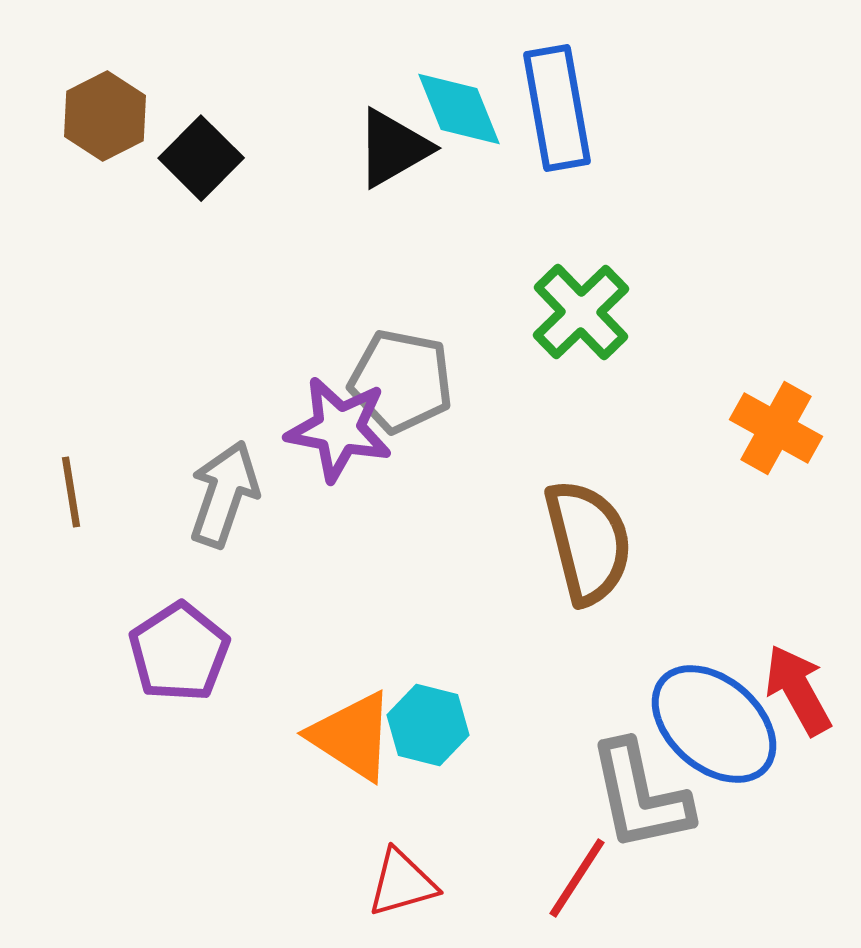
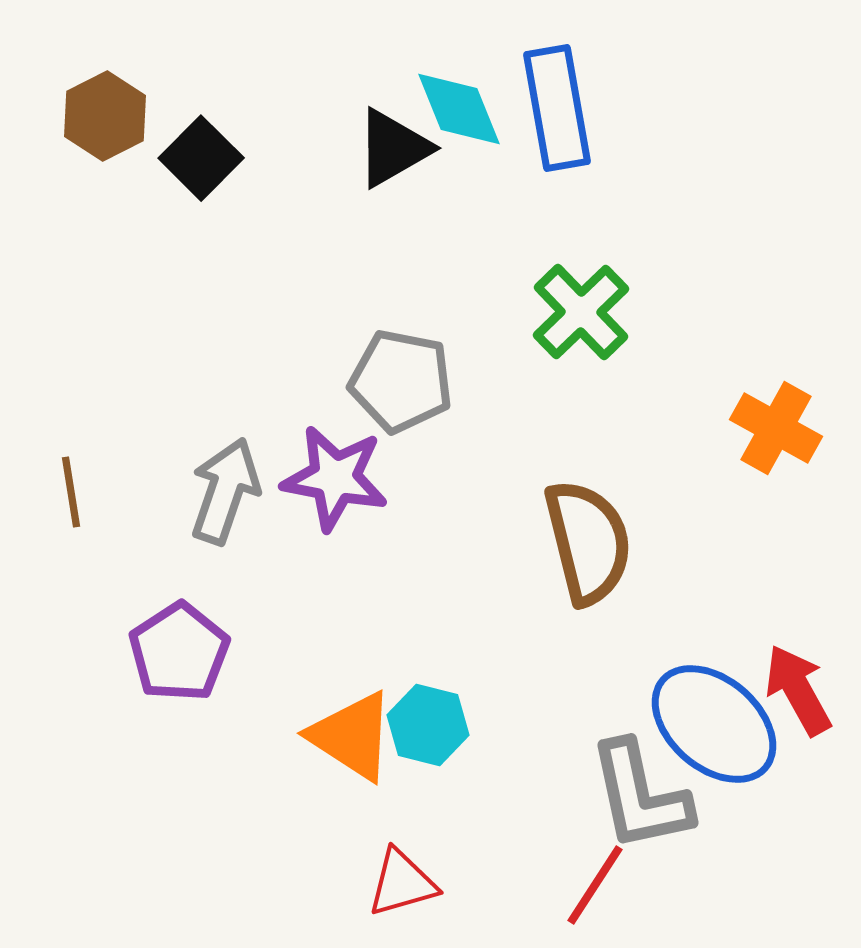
purple star: moved 4 px left, 49 px down
gray arrow: moved 1 px right, 3 px up
red line: moved 18 px right, 7 px down
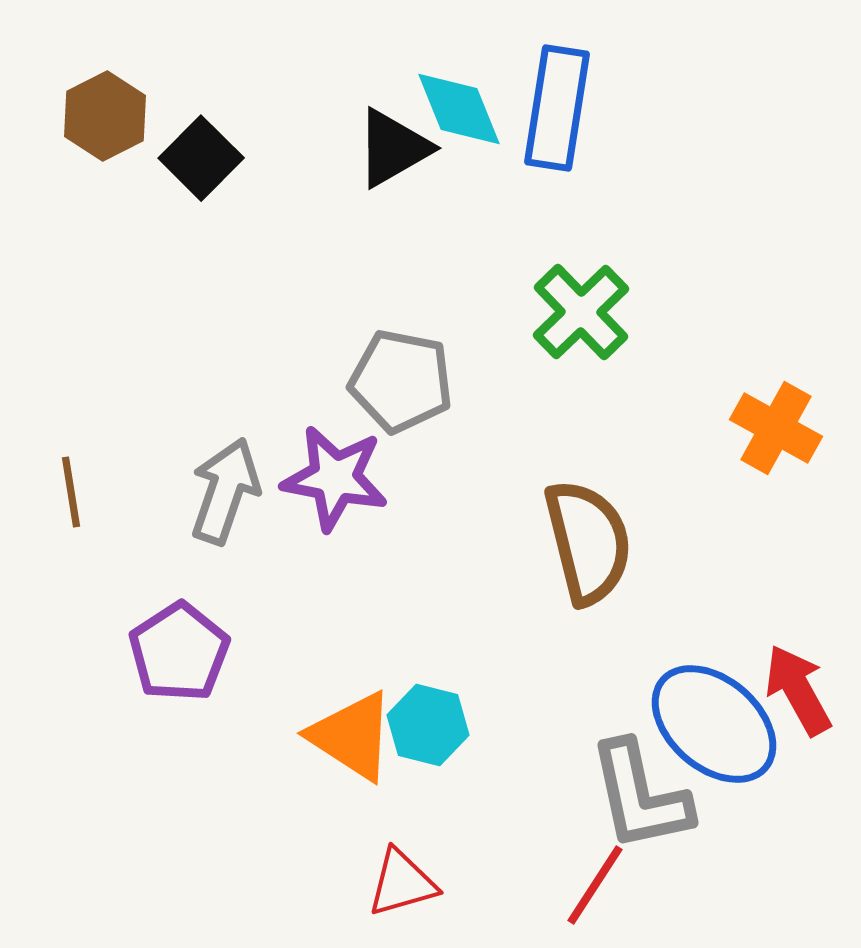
blue rectangle: rotated 19 degrees clockwise
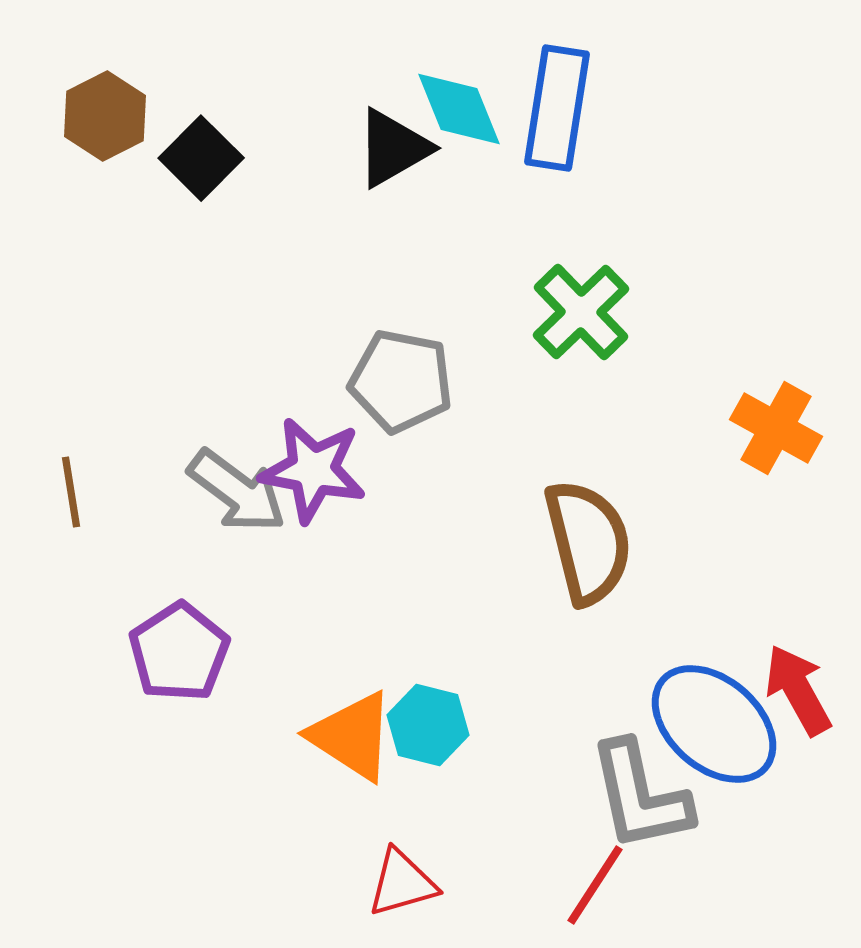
purple star: moved 22 px left, 8 px up
gray arrow: moved 12 px right; rotated 108 degrees clockwise
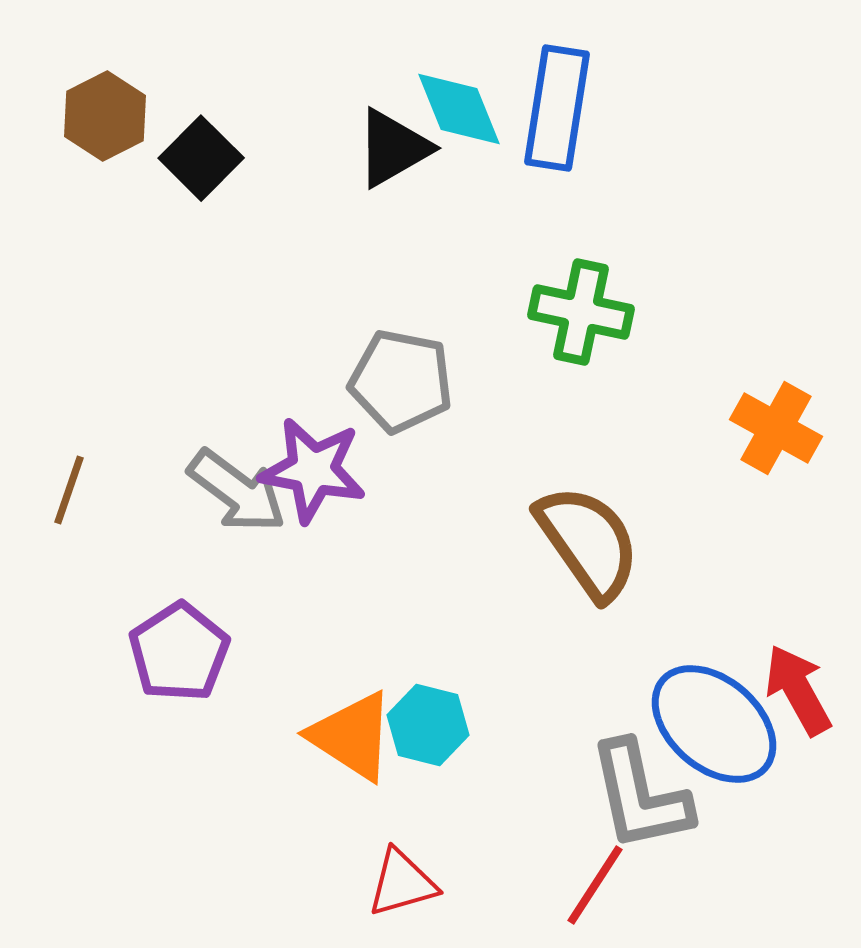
green cross: rotated 34 degrees counterclockwise
brown line: moved 2 px left, 2 px up; rotated 28 degrees clockwise
brown semicircle: rotated 21 degrees counterclockwise
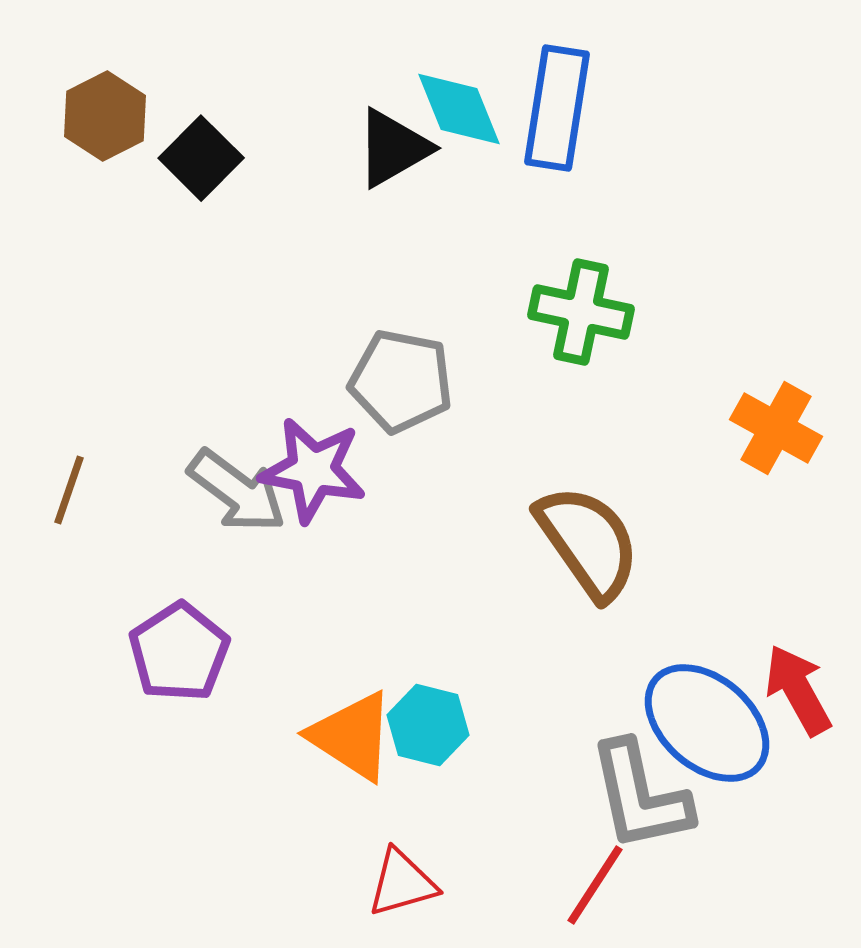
blue ellipse: moved 7 px left, 1 px up
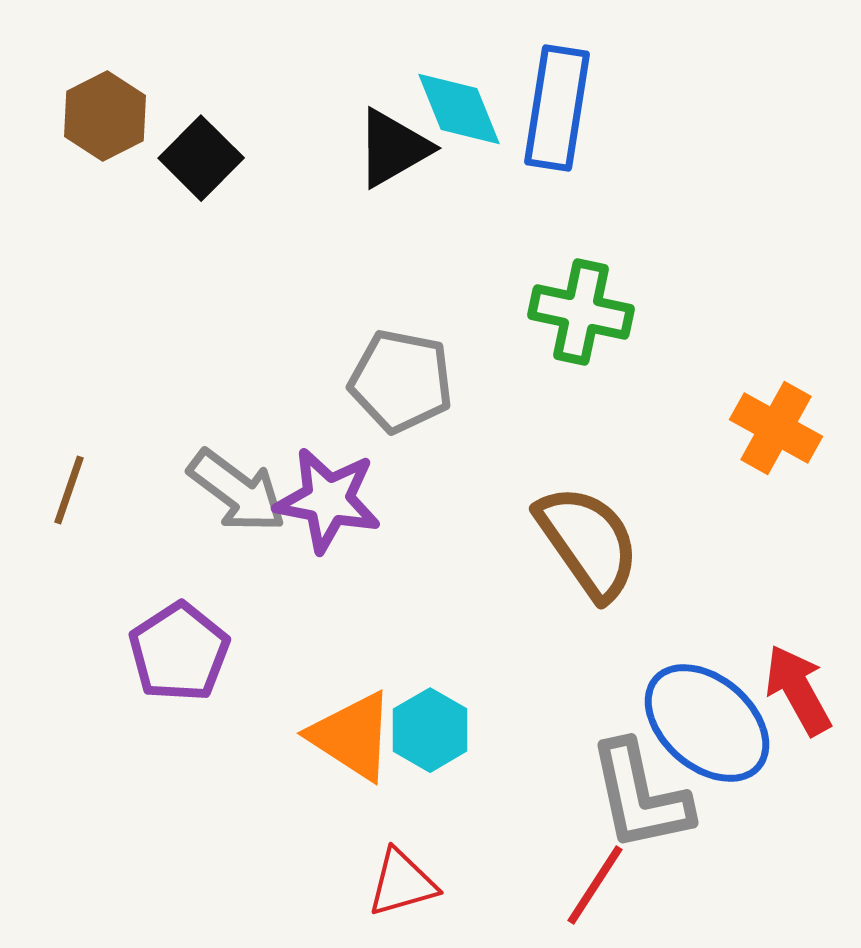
purple star: moved 15 px right, 30 px down
cyan hexagon: moved 2 px right, 5 px down; rotated 16 degrees clockwise
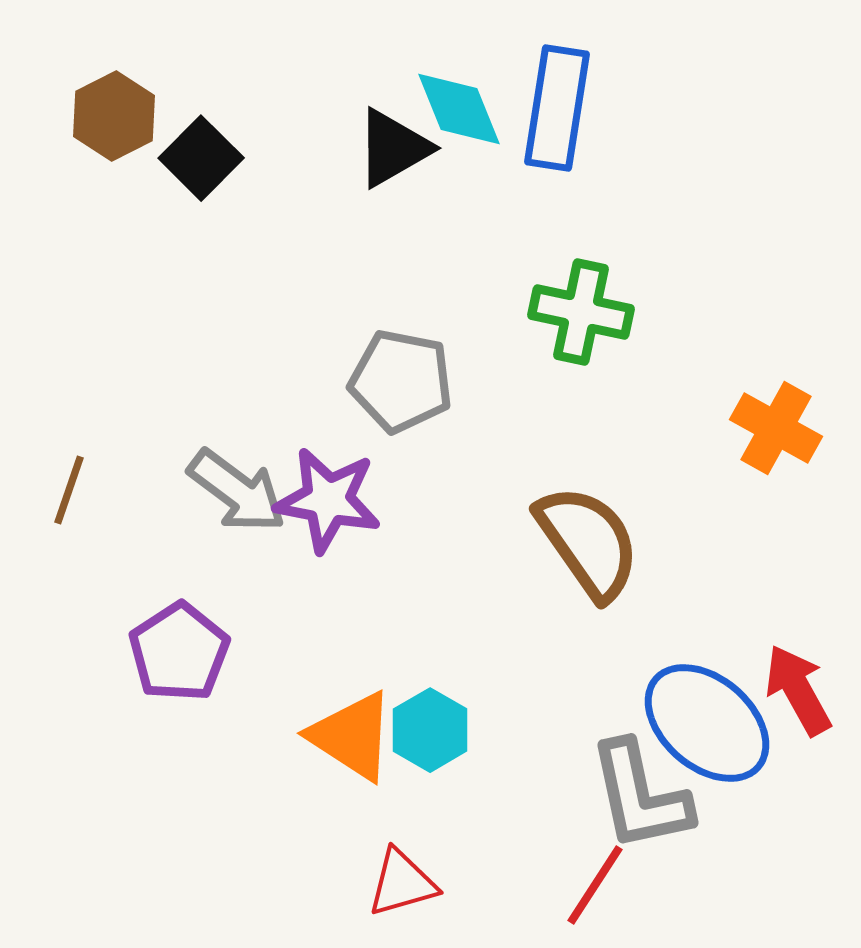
brown hexagon: moved 9 px right
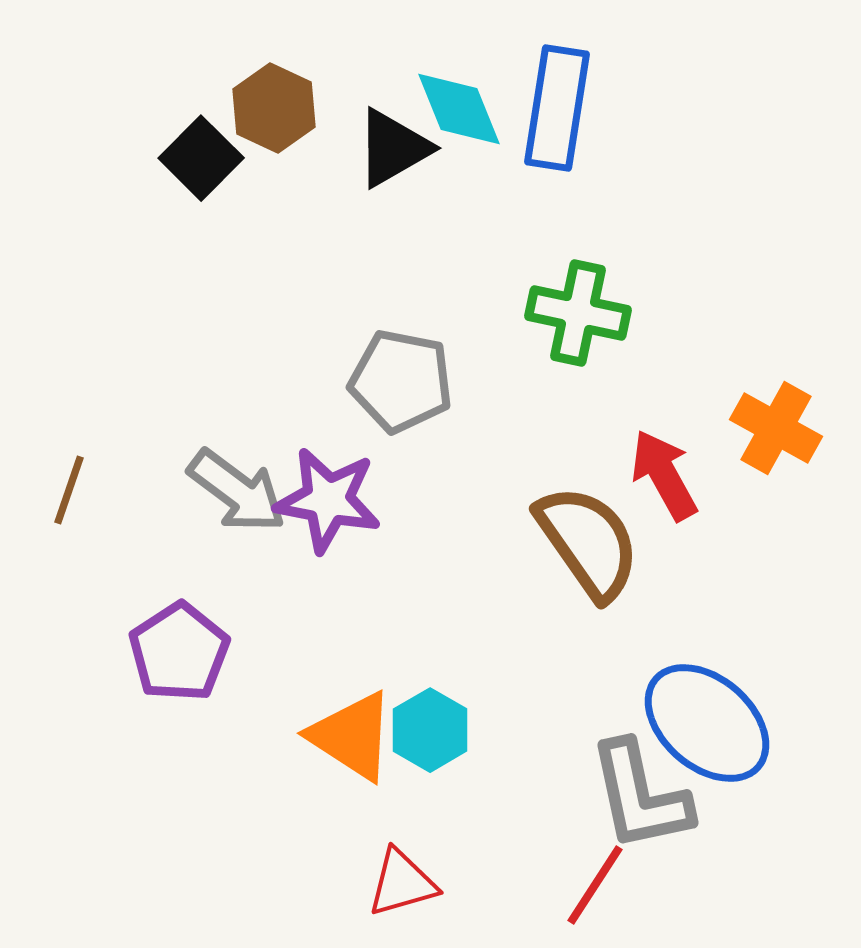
brown hexagon: moved 160 px right, 8 px up; rotated 8 degrees counterclockwise
green cross: moved 3 px left, 1 px down
red arrow: moved 134 px left, 215 px up
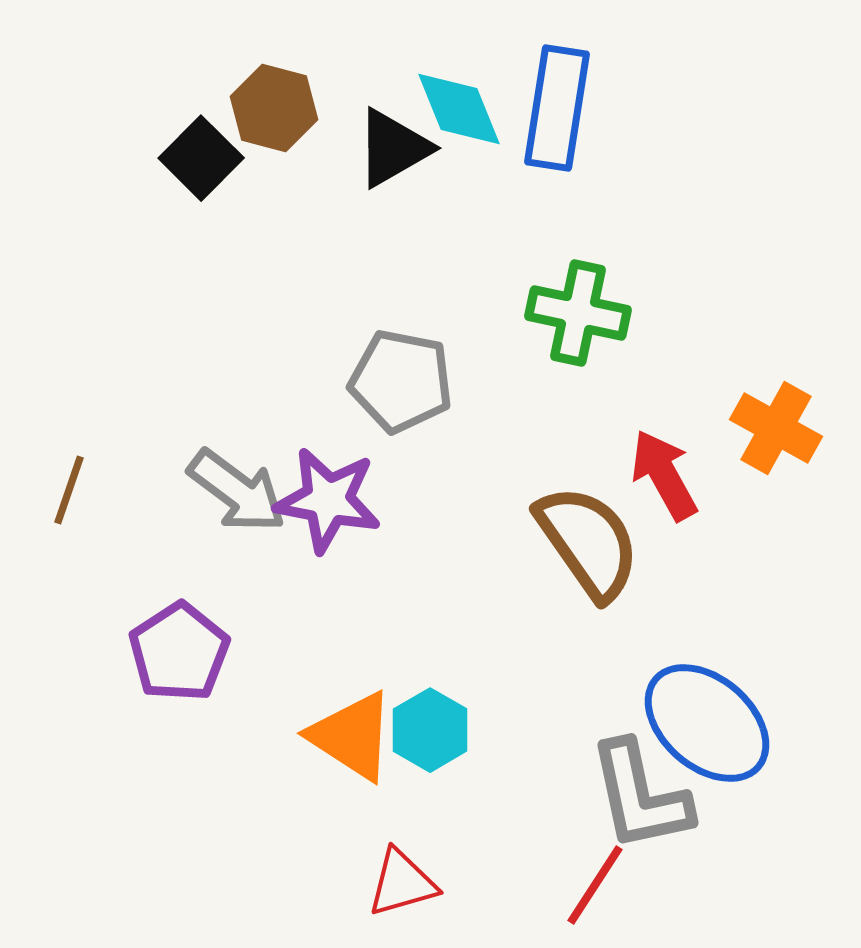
brown hexagon: rotated 10 degrees counterclockwise
